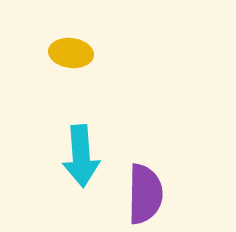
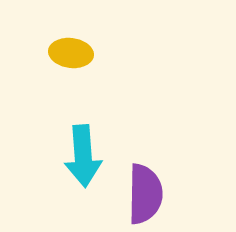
cyan arrow: moved 2 px right
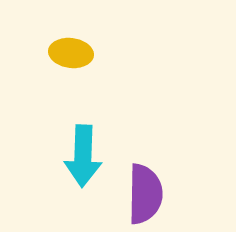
cyan arrow: rotated 6 degrees clockwise
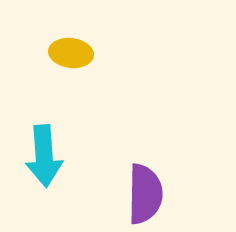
cyan arrow: moved 39 px left; rotated 6 degrees counterclockwise
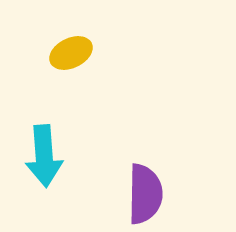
yellow ellipse: rotated 33 degrees counterclockwise
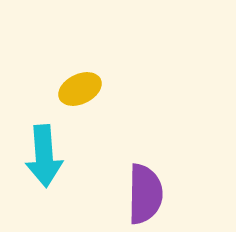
yellow ellipse: moved 9 px right, 36 px down
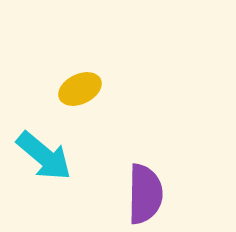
cyan arrow: rotated 46 degrees counterclockwise
